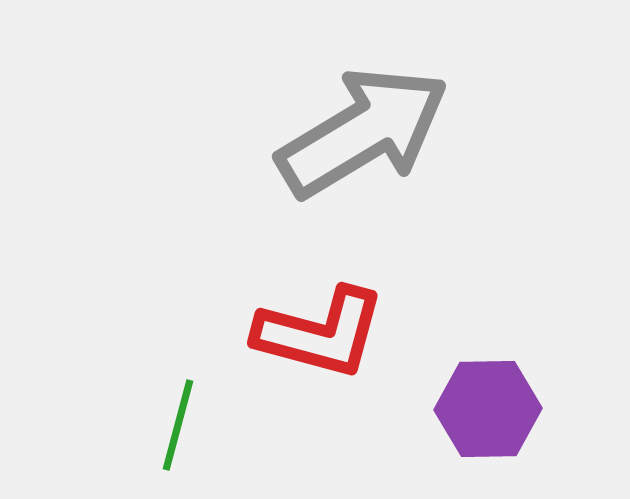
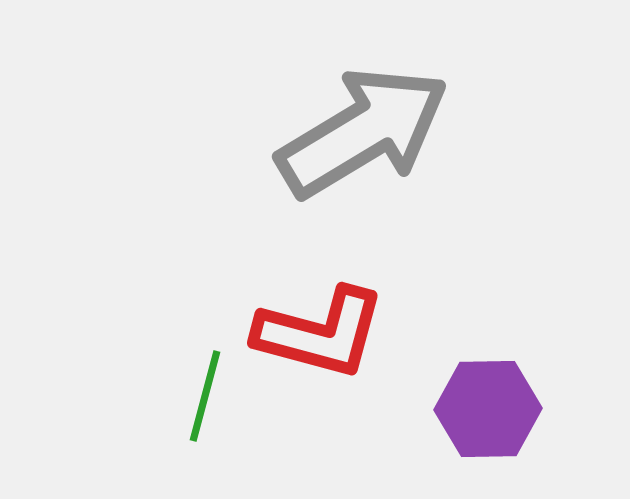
green line: moved 27 px right, 29 px up
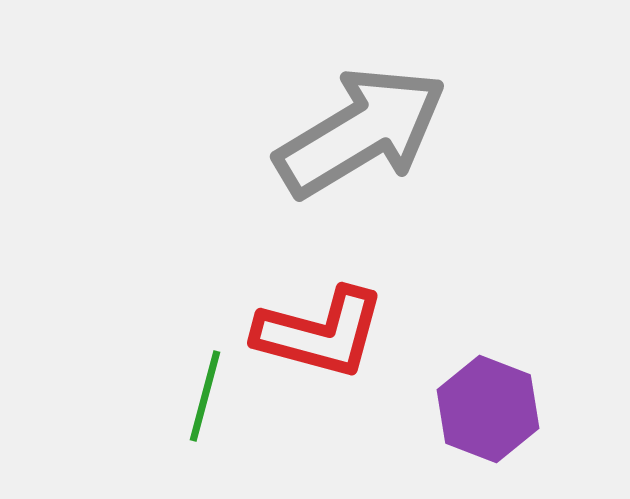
gray arrow: moved 2 px left
purple hexagon: rotated 22 degrees clockwise
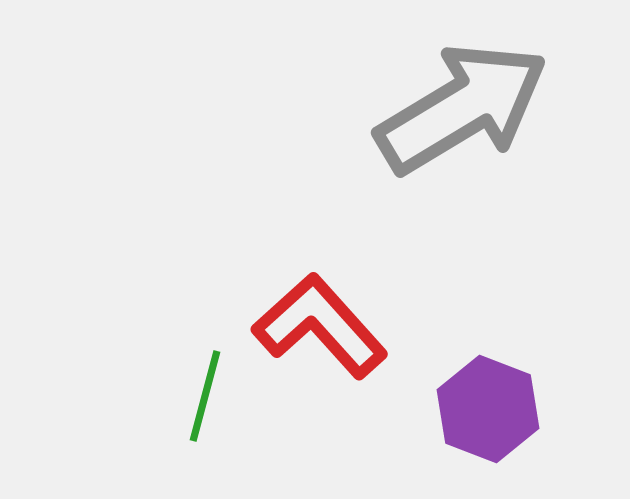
gray arrow: moved 101 px right, 24 px up
red L-shape: moved 7 px up; rotated 147 degrees counterclockwise
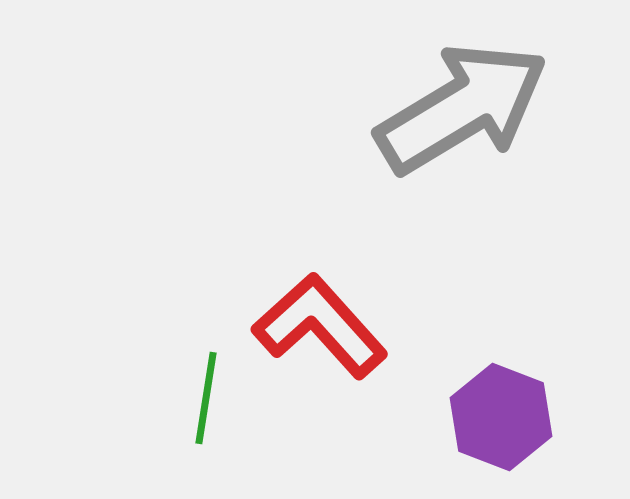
green line: moved 1 px right, 2 px down; rotated 6 degrees counterclockwise
purple hexagon: moved 13 px right, 8 px down
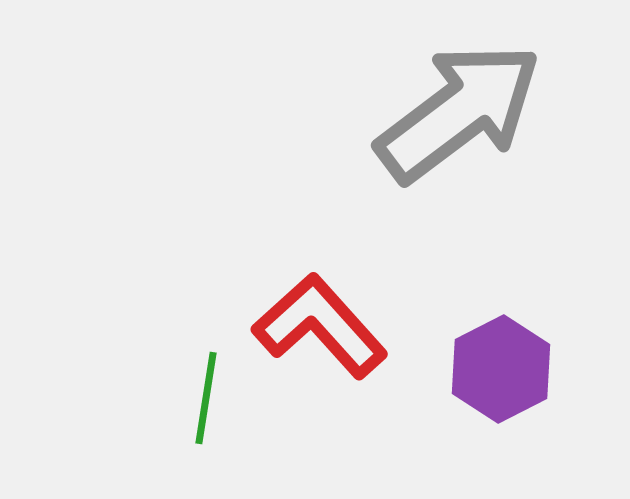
gray arrow: moved 3 px left, 4 px down; rotated 6 degrees counterclockwise
purple hexagon: moved 48 px up; rotated 12 degrees clockwise
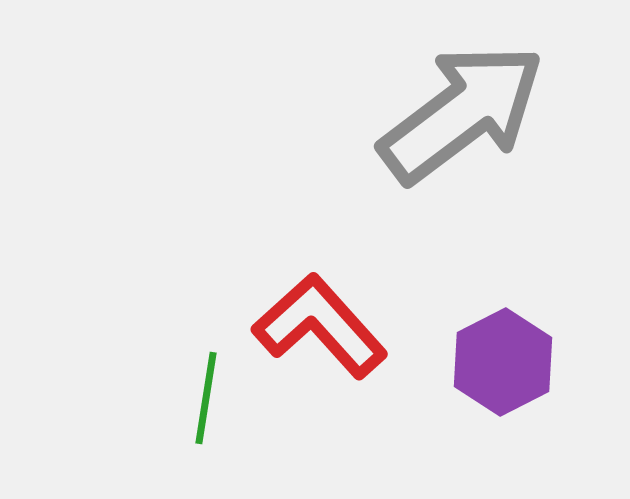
gray arrow: moved 3 px right, 1 px down
purple hexagon: moved 2 px right, 7 px up
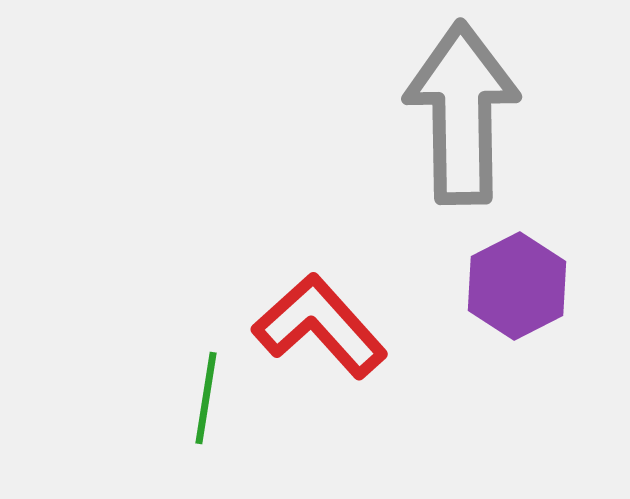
gray arrow: rotated 54 degrees counterclockwise
purple hexagon: moved 14 px right, 76 px up
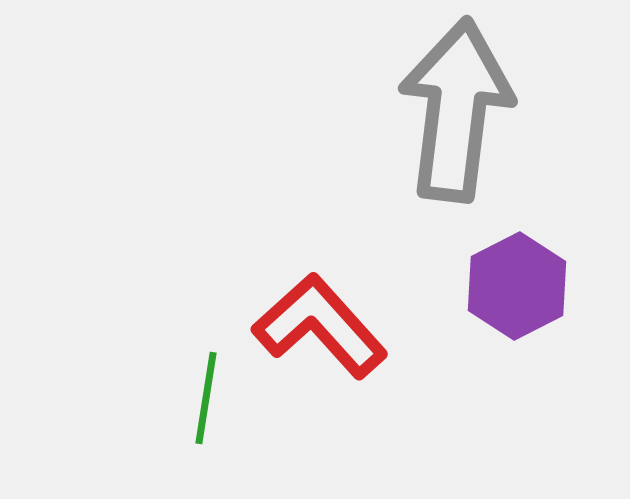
gray arrow: moved 6 px left, 3 px up; rotated 8 degrees clockwise
